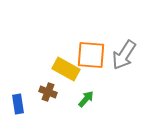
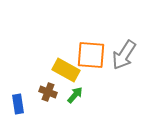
yellow rectangle: moved 1 px down
green arrow: moved 11 px left, 4 px up
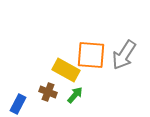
blue rectangle: rotated 36 degrees clockwise
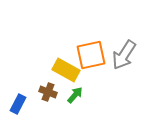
orange square: rotated 16 degrees counterclockwise
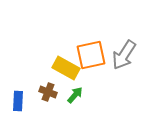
yellow rectangle: moved 2 px up
blue rectangle: moved 3 px up; rotated 24 degrees counterclockwise
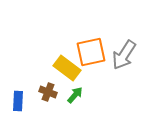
orange square: moved 3 px up
yellow rectangle: moved 1 px right; rotated 8 degrees clockwise
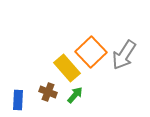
orange square: rotated 32 degrees counterclockwise
yellow rectangle: rotated 12 degrees clockwise
blue rectangle: moved 1 px up
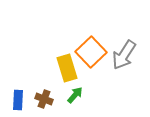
yellow rectangle: rotated 24 degrees clockwise
brown cross: moved 4 px left, 7 px down
